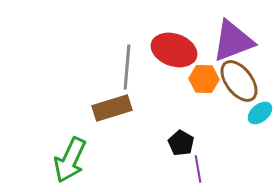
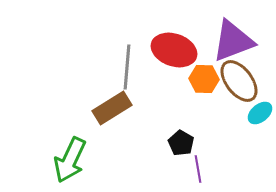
brown rectangle: rotated 15 degrees counterclockwise
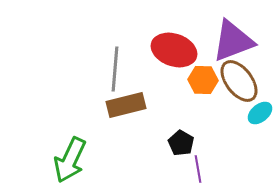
gray line: moved 12 px left, 2 px down
orange hexagon: moved 1 px left, 1 px down
brown rectangle: moved 14 px right, 3 px up; rotated 18 degrees clockwise
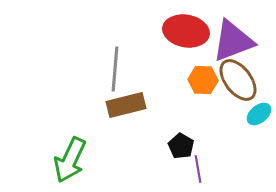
red ellipse: moved 12 px right, 19 px up; rotated 9 degrees counterclockwise
brown ellipse: moved 1 px left, 1 px up
cyan ellipse: moved 1 px left, 1 px down
black pentagon: moved 3 px down
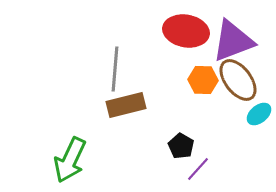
purple line: rotated 52 degrees clockwise
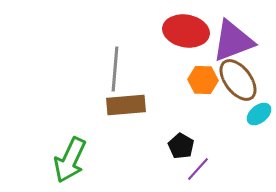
brown rectangle: rotated 9 degrees clockwise
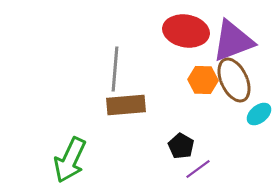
brown ellipse: moved 4 px left; rotated 12 degrees clockwise
purple line: rotated 12 degrees clockwise
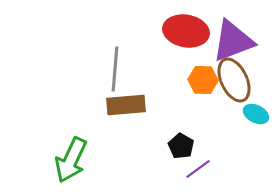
cyan ellipse: moved 3 px left; rotated 65 degrees clockwise
green arrow: moved 1 px right
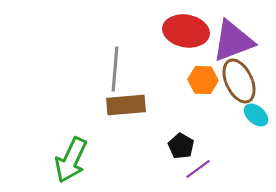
brown ellipse: moved 5 px right, 1 px down
cyan ellipse: moved 1 px down; rotated 15 degrees clockwise
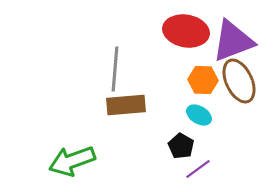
cyan ellipse: moved 57 px left; rotated 10 degrees counterclockwise
green arrow: moved 1 px right, 1 px down; rotated 45 degrees clockwise
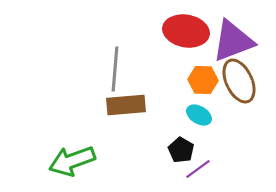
black pentagon: moved 4 px down
